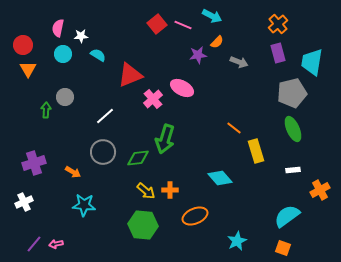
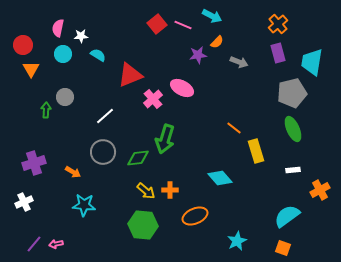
orange triangle at (28, 69): moved 3 px right
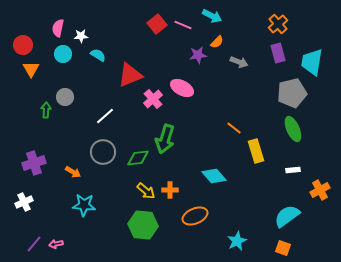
cyan diamond at (220, 178): moved 6 px left, 2 px up
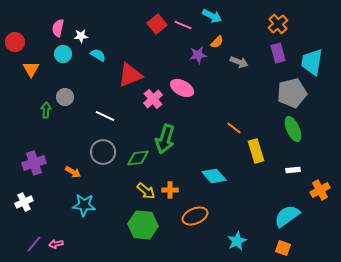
red circle at (23, 45): moved 8 px left, 3 px up
white line at (105, 116): rotated 66 degrees clockwise
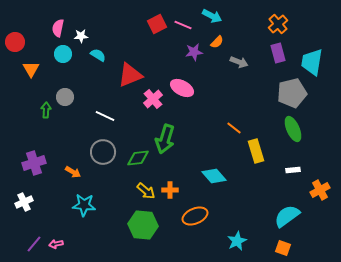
red square at (157, 24): rotated 12 degrees clockwise
purple star at (198, 55): moved 4 px left, 3 px up
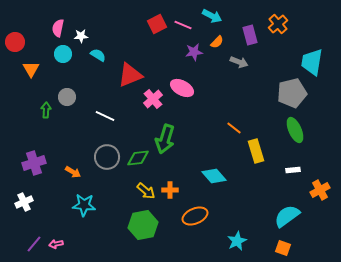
purple rectangle at (278, 53): moved 28 px left, 18 px up
gray circle at (65, 97): moved 2 px right
green ellipse at (293, 129): moved 2 px right, 1 px down
gray circle at (103, 152): moved 4 px right, 5 px down
green hexagon at (143, 225): rotated 16 degrees counterclockwise
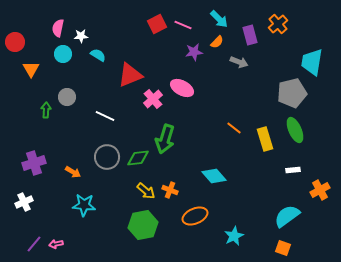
cyan arrow at (212, 16): moved 7 px right, 3 px down; rotated 18 degrees clockwise
yellow rectangle at (256, 151): moved 9 px right, 12 px up
orange cross at (170, 190): rotated 21 degrees clockwise
cyan star at (237, 241): moved 3 px left, 5 px up
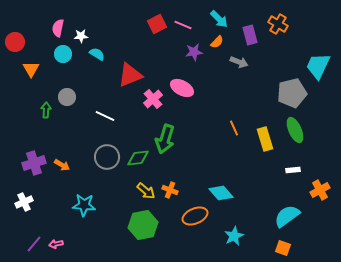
orange cross at (278, 24): rotated 18 degrees counterclockwise
cyan semicircle at (98, 55): moved 1 px left, 1 px up
cyan trapezoid at (312, 62): moved 6 px right, 4 px down; rotated 16 degrees clockwise
orange line at (234, 128): rotated 28 degrees clockwise
orange arrow at (73, 172): moved 11 px left, 7 px up
cyan diamond at (214, 176): moved 7 px right, 17 px down
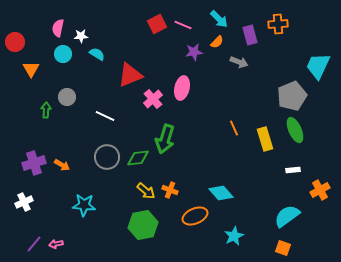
orange cross at (278, 24): rotated 36 degrees counterclockwise
pink ellipse at (182, 88): rotated 75 degrees clockwise
gray pentagon at (292, 93): moved 3 px down; rotated 8 degrees counterclockwise
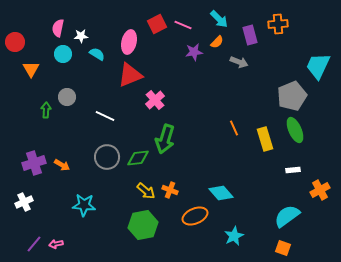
pink ellipse at (182, 88): moved 53 px left, 46 px up
pink cross at (153, 99): moved 2 px right, 1 px down
